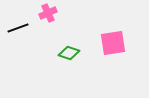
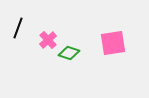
pink cross: moved 27 px down; rotated 18 degrees counterclockwise
black line: rotated 50 degrees counterclockwise
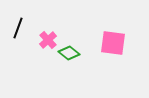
pink square: rotated 16 degrees clockwise
green diamond: rotated 20 degrees clockwise
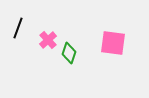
green diamond: rotated 70 degrees clockwise
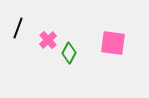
green diamond: rotated 10 degrees clockwise
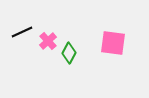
black line: moved 4 px right, 4 px down; rotated 45 degrees clockwise
pink cross: moved 1 px down
